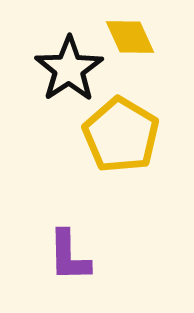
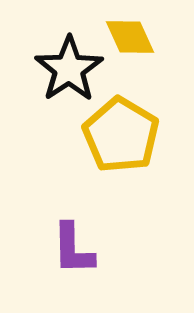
purple L-shape: moved 4 px right, 7 px up
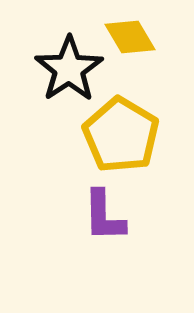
yellow diamond: rotated 6 degrees counterclockwise
purple L-shape: moved 31 px right, 33 px up
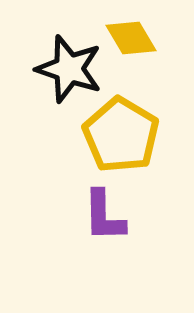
yellow diamond: moved 1 px right, 1 px down
black star: rotated 20 degrees counterclockwise
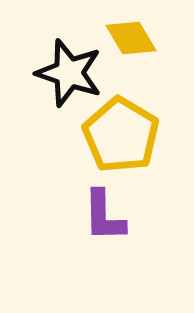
black star: moved 4 px down
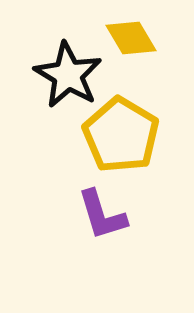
black star: moved 1 px left, 2 px down; rotated 12 degrees clockwise
purple L-shape: moved 2 px left, 1 px up; rotated 16 degrees counterclockwise
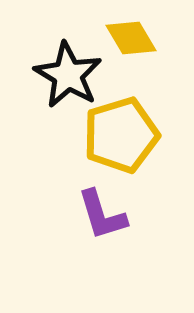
yellow pentagon: rotated 24 degrees clockwise
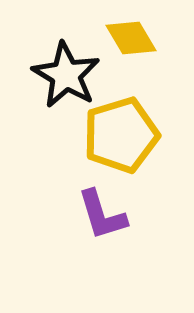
black star: moved 2 px left
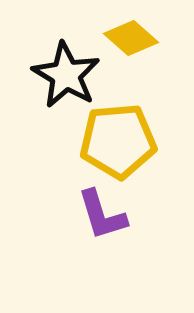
yellow diamond: rotated 18 degrees counterclockwise
yellow pentagon: moved 3 px left, 6 px down; rotated 12 degrees clockwise
